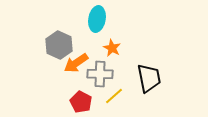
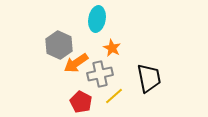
gray cross: rotated 15 degrees counterclockwise
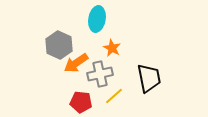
red pentagon: rotated 20 degrees counterclockwise
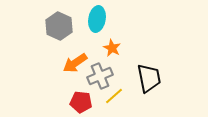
gray hexagon: moved 19 px up
orange arrow: moved 1 px left
gray cross: moved 2 px down; rotated 10 degrees counterclockwise
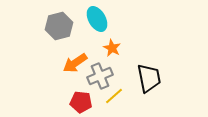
cyan ellipse: rotated 40 degrees counterclockwise
gray hexagon: rotated 20 degrees clockwise
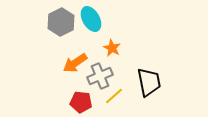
cyan ellipse: moved 6 px left
gray hexagon: moved 2 px right, 4 px up; rotated 12 degrees counterclockwise
black trapezoid: moved 4 px down
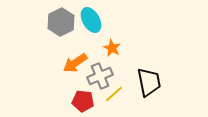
cyan ellipse: moved 1 px down
yellow line: moved 2 px up
red pentagon: moved 2 px right, 1 px up
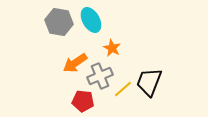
gray hexagon: moved 2 px left; rotated 24 degrees counterclockwise
black trapezoid: rotated 148 degrees counterclockwise
yellow line: moved 9 px right, 5 px up
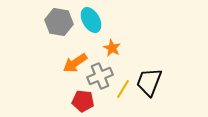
yellow line: rotated 18 degrees counterclockwise
